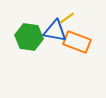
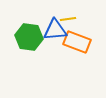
yellow line: moved 1 px right, 1 px down; rotated 28 degrees clockwise
blue triangle: moved 1 px up; rotated 15 degrees counterclockwise
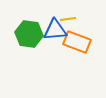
green hexagon: moved 3 px up
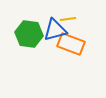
blue triangle: rotated 10 degrees counterclockwise
orange rectangle: moved 6 px left, 2 px down
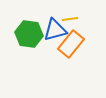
yellow line: moved 2 px right
orange rectangle: rotated 72 degrees counterclockwise
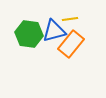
blue triangle: moved 1 px left, 1 px down
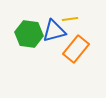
orange rectangle: moved 5 px right, 5 px down
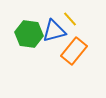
yellow line: rotated 56 degrees clockwise
orange rectangle: moved 2 px left, 2 px down
